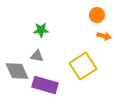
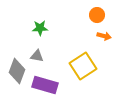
green star: moved 1 px left, 2 px up
gray diamond: rotated 45 degrees clockwise
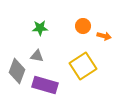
orange circle: moved 14 px left, 11 px down
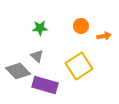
orange circle: moved 2 px left
orange arrow: rotated 24 degrees counterclockwise
gray triangle: rotated 32 degrees clockwise
yellow square: moved 4 px left
gray diamond: moved 1 px right; rotated 65 degrees counterclockwise
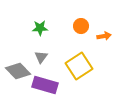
gray triangle: moved 4 px right, 1 px down; rotated 24 degrees clockwise
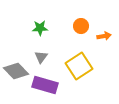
gray diamond: moved 2 px left
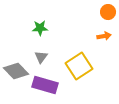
orange circle: moved 27 px right, 14 px up
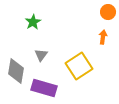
green star: moved 7 px left, 6 px up; rotated 28 degrees counterclockwise
orange arrow: moved 1 px left, 1 px down; rotated 72 degrees counterclockwise
gray triangle: moved 2 px up
gray diamond: rotated 55 degrees clockwise
purple rectangle: moved 1 px left, 3 px down
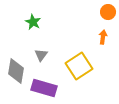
green star: rotated 14 degrees counterclockwise
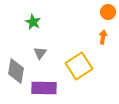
gray triangle: moved 1 px left, 2 px up
purple rectangle: rotated 15 degrees counterclockwise
